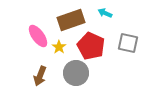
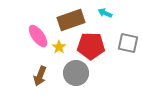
red pentagon: rotated 24 degrees counterclockwise
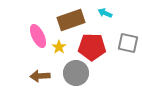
pink ellipse: rotated 10 degrees clockwise
red pentagon: moved 1 px right, 1 px down
brown arrow: rotated 66 degrees clockwise
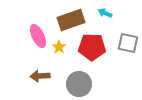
gray circle: moved 3 px right, 11 px down
